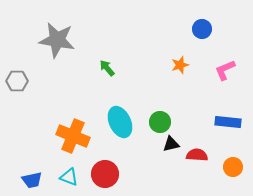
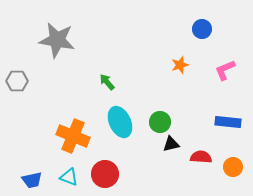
green arrow: moved 14 px down
red semicircle: moved 4 px right, 2 px down
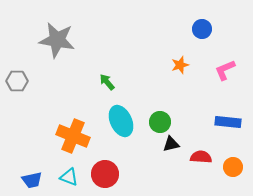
cyan ellipse: moved 1 px right, 1 px up
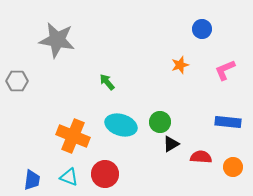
cyan ellipse: moved 4 px down; rotated 48 degrees counterclockwise
black triangle: rotated 18 degrees counterclockwise
blue trapezoid: rotated 70 degrees counterclockwise
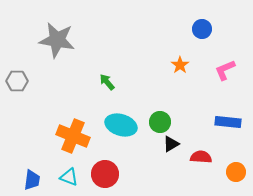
orange star: rotated 18 degrees counterclockwise
orange circle: moved 3 px right, 5 px down
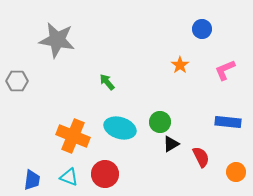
cyan ellipse: moved 1 px left, 3 px down
red semicircle: rotated 60 degrees clockwise
